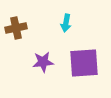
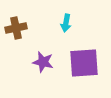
purple star: rotated 20 degrees clockwise
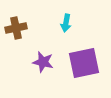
purple square: rotated 8 degrees counterclockwise
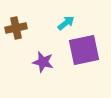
cyan arrow: rotated 138 degrees counterclockwise
purple square: moved 13 px up
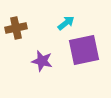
purple star: moved 1 px left, 1 px up
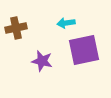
cyan arrow: rotated 150 degrees counterclockwise
